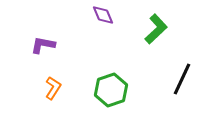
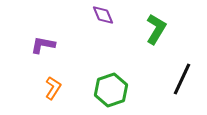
green L-shape: rotated 16 degrees counterclockwise
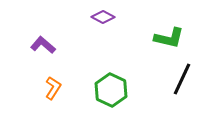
purple diamond: moved 2 px down; rotated 40 degrees counterclockwise
green L-shape: moved 13 px right, 9 px down; rotated 72 degrees clockwise
purple L-shape: rotated 30 degrees clockwise
green hexagon: rotated 16 degrees counterclockwise
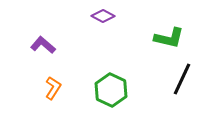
purple diamond: moved 1 px up
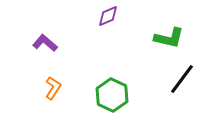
purple diamond: moved 5 px right; rotated 50 degrees counterclockwise
purple L-shape: moved 2 px right, 2 px up
black line: rotated 12 degrees clockwise
green hexagon: moved 1 px right, 5 px down
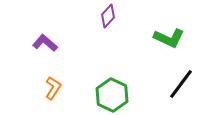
purple diamond: rotated 25 degrees counterclockwise
green L-shape: rotated 12 degrees clockwise
black line: moved 1 px left, 5 px down
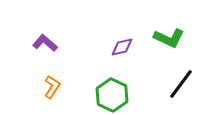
purple diamond: moved 14 px right, 31 px down; rotated 35 degrees clockwise
orange L-shape: moved 1 px left, 1 px up
